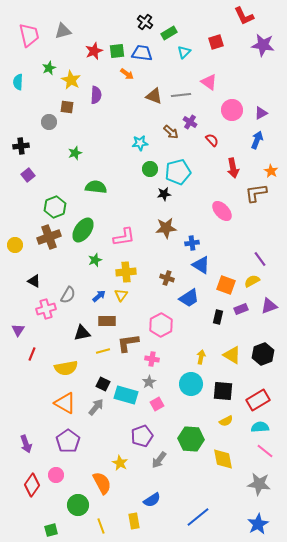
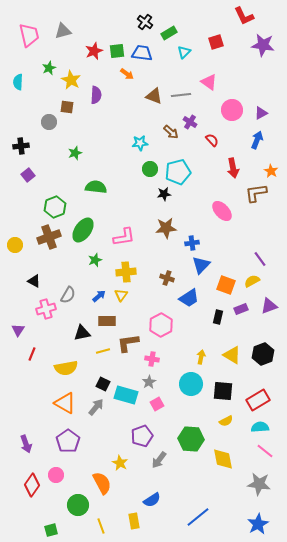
blue triangle at (201, 265): rotated 42 degrees clockwise
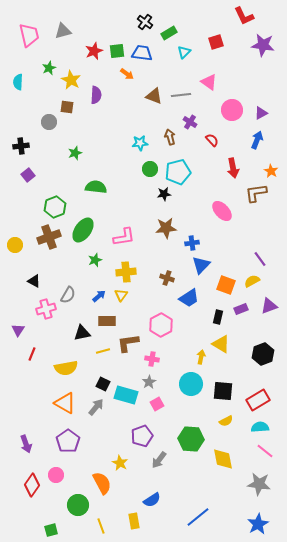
brown arrow at (171, 132): moved 1 px left, 5 px down; rotated 147 degrees counterclockwise
yellow triangle at (232, 355): moved 11 px left, 11 px up
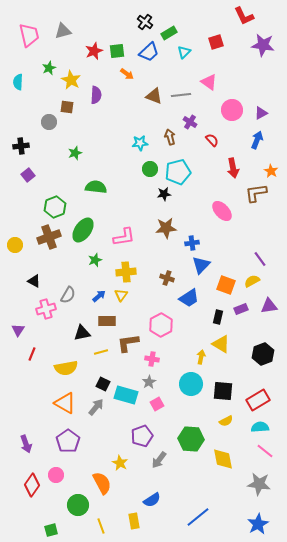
blue trapezoid at (142, 53): moved 7 px right, 1 px up; rotated 130 degrees clockwise
purple triangle at (269, 306): rotated 12 degrees clockwise
yellow line at (103, 351): moved 2 px left, 1 px down
